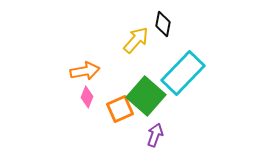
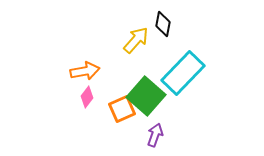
pink diamond: rotated 15 degrees clockwise
orange square: moved 2 px right
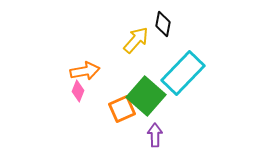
pink diamond: moved 9 px left, 6 px up; rotated 15 degrees counterclockwise
purple arrow: rotated 20 degrees counterclockwise
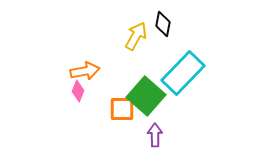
yellow arrow: moved 4 px up; rotated 12 degrees counterclockwise
orange square: rotated 24 degrees clockwise
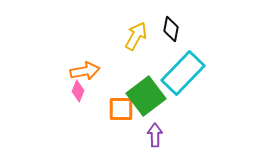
black diamond: moved 8 px right, 5 px down
green square: rotated 12 degrees clockwise
orange square: moved 1 px left
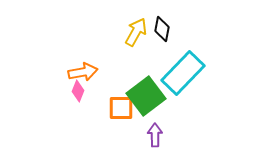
black diamond: moved 9 px left
yellow arrow: moved 4 px up
orange arrow: moved 2 px left, 1 px down
orange square: moved 1 px up
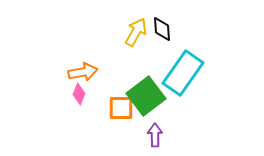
black diamond: rotated 15 degrees counterclockwise
cyan rectangle: rotated 9 degrees counterclockwise
pink diamond: moved 1 px right, 3 px down
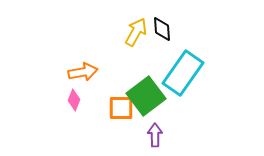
pink diamond: moved 5 px left, 6 px down
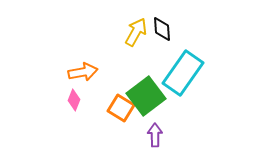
orange square: rotated 32 degrees clockwise
